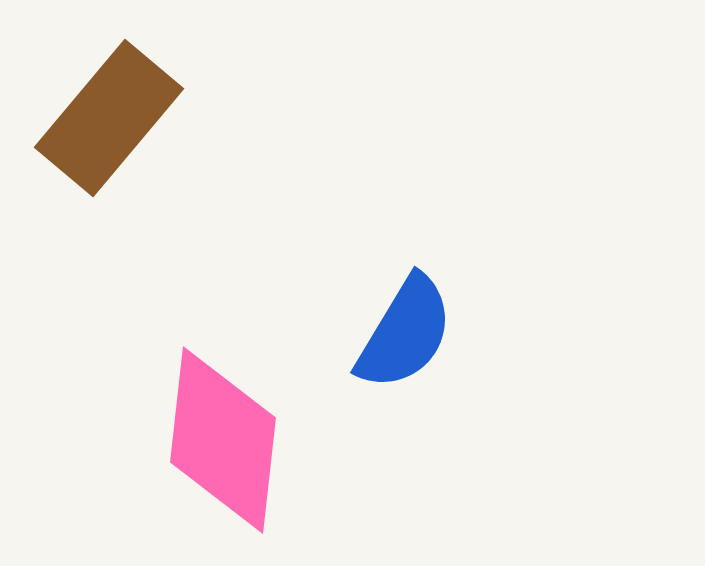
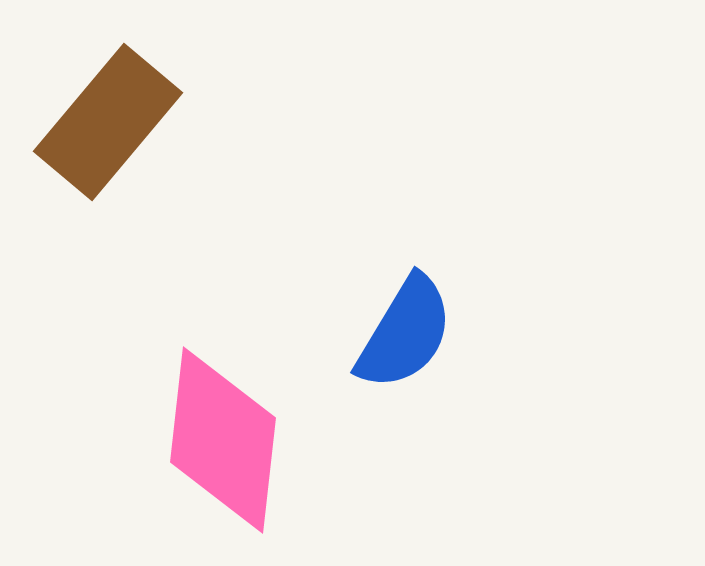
brown rectangle: moved 1 px left, 4 px down
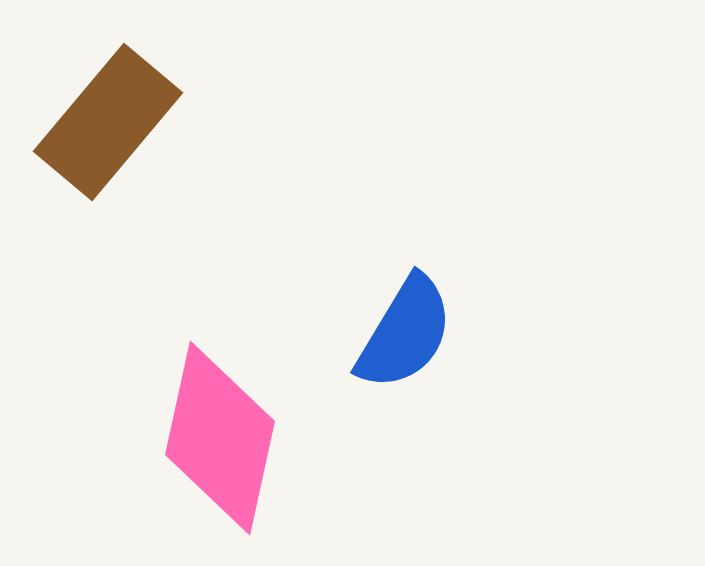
pink diamond: moved 3 px left, 2 px up; rotated 6 degrees clockwise
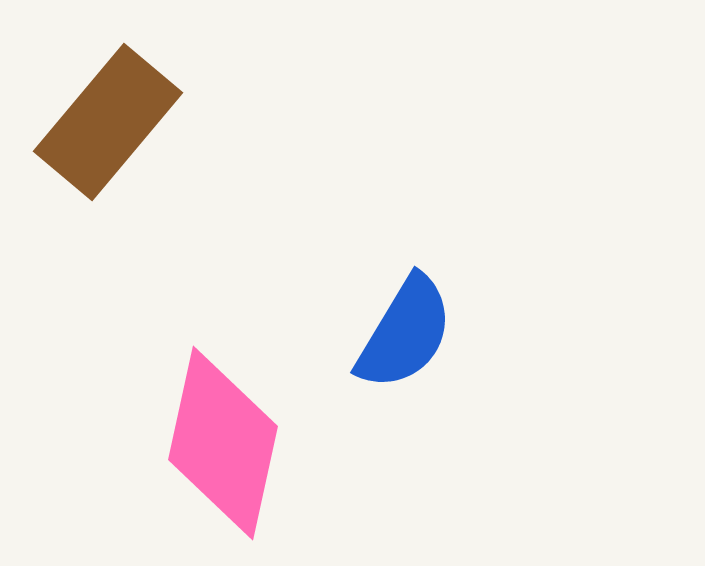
pink diamond: moved 3 px right, 5 px down
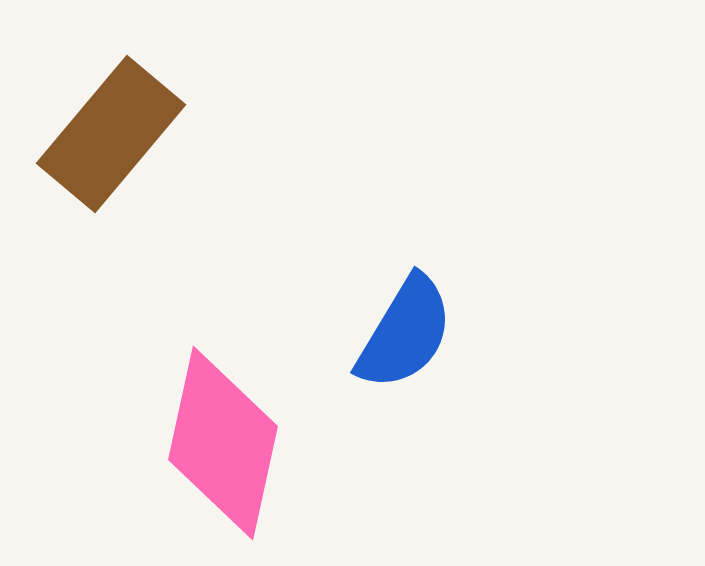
brown rectangle: moved 3 px right, 12 px down
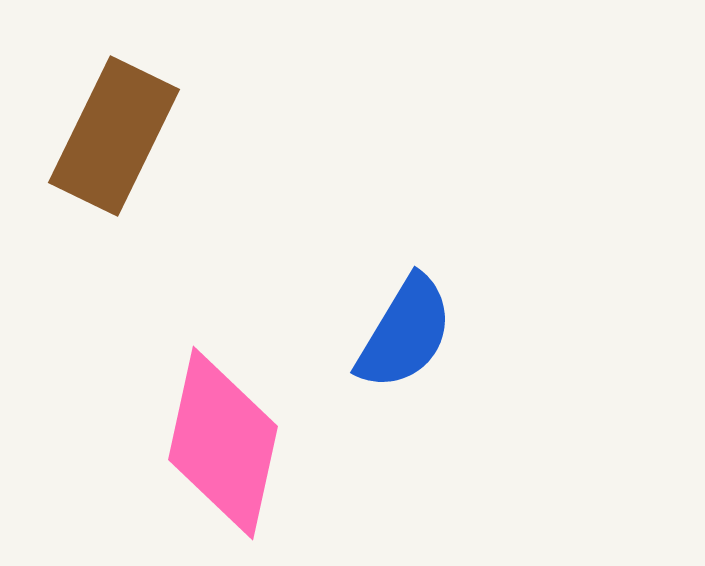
brown rectangle: moved 3 px right, 2 px down; rotated 14 degrees counterclockwise
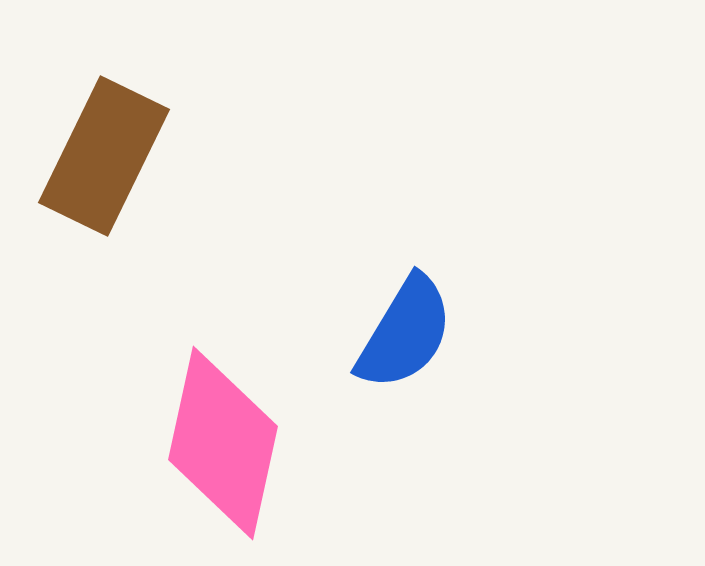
brown rectangle: moved 10 px left, 20 px down
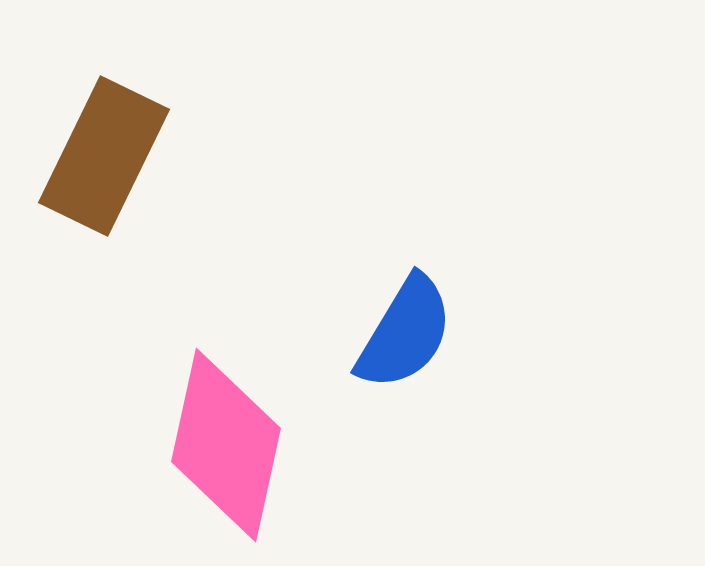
pink diamond: moved 3 px right, 2 px down
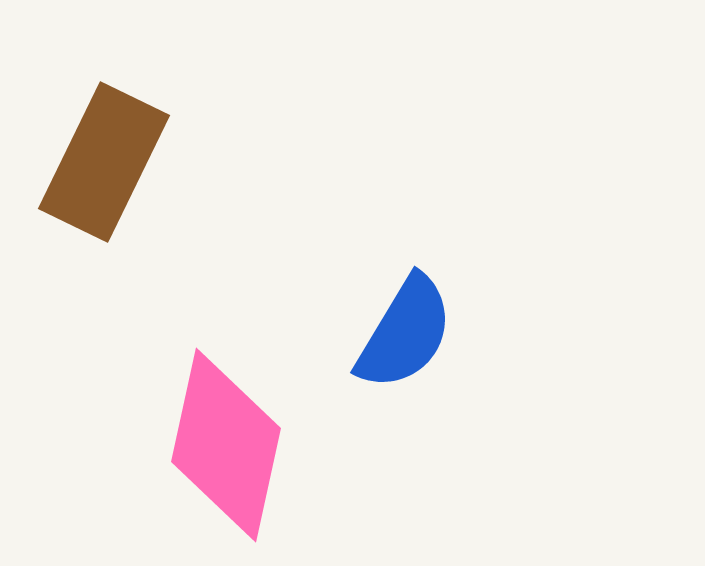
brown rectangle: moved 6 px down
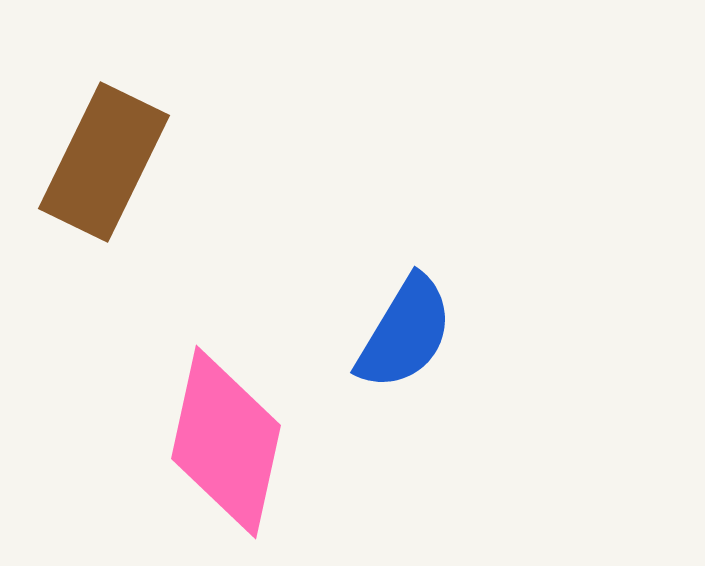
pink diamond: moved 3 px up
